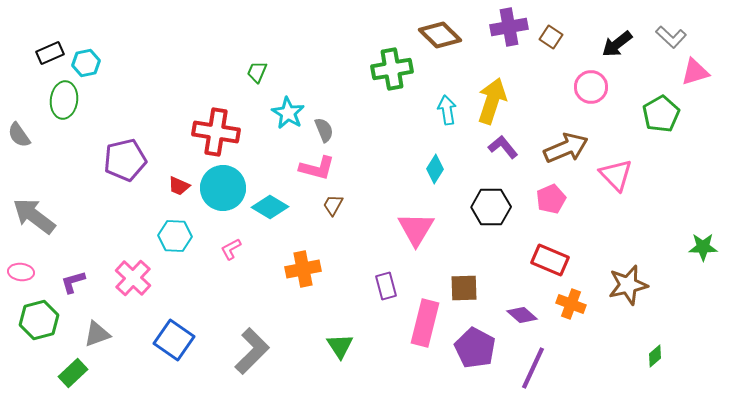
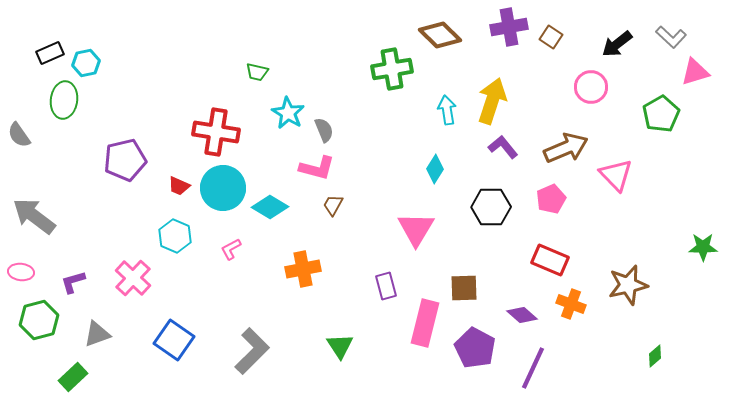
green trapezoid at (257, 72): rotated 100 degrees counterclockwise
cyan hexagon at (175, 236): rotated 20 degrees clockwise
green rectangle at (73, 373): moved 4 px down
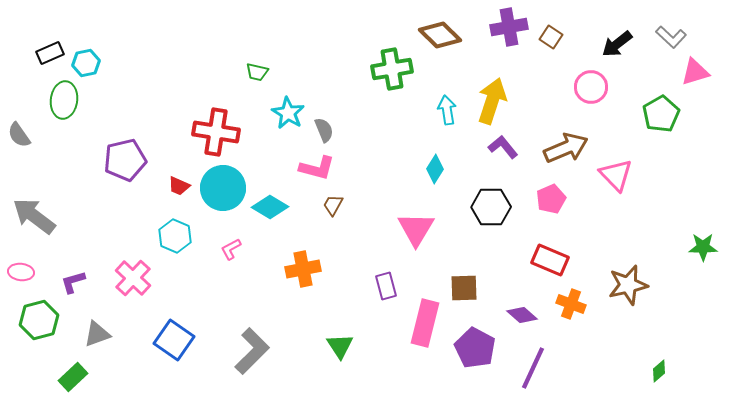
green diamond at (655, 356): moved 4 px right, 15 px down
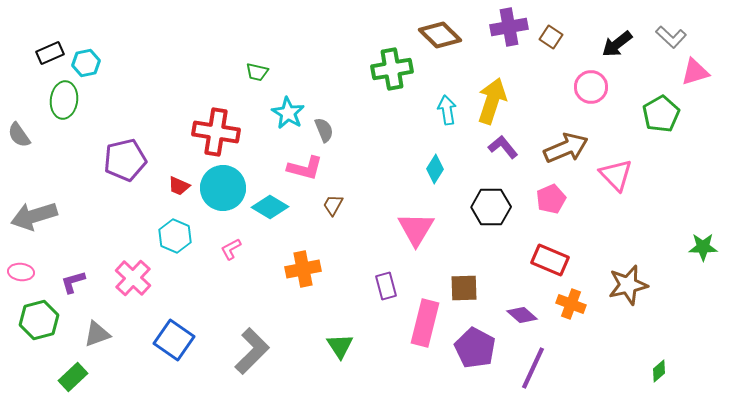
pink L-shape at (317, 168): moved 12 px left
gray arrow at (34, 216): rotated 54 degrees counterclockwise
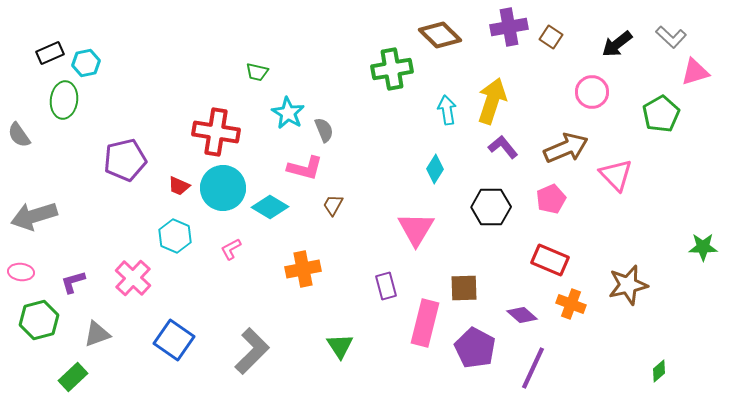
pink circle at (591, 87): moved 1 px right, 5 px down
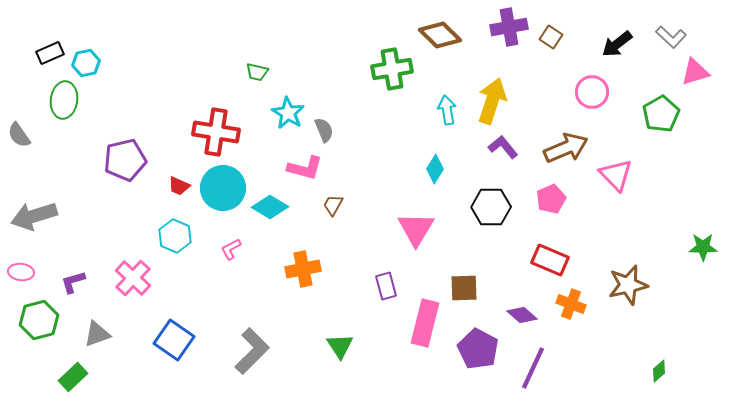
purple pentagon at (475, 348): moved 3 px right, 1 px down
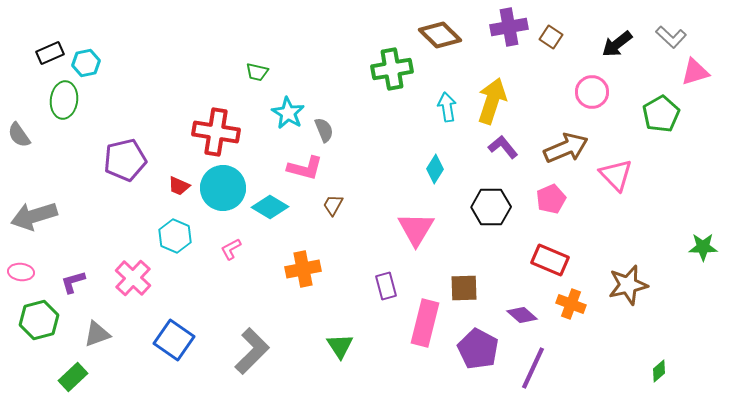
cyan arrow at (447, 110): moved 3 px up
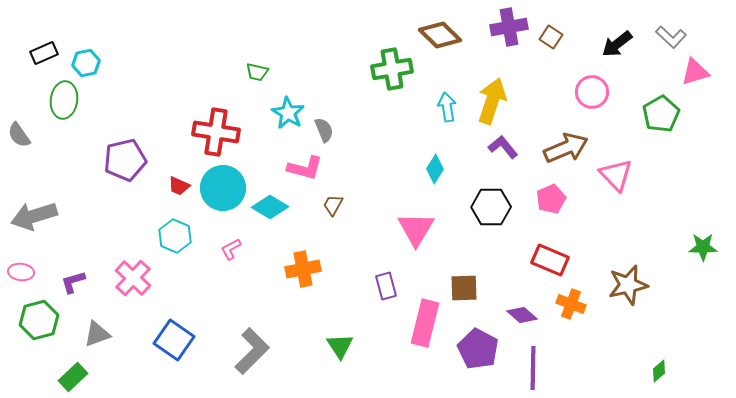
black rectangle at (50, 53): moved 6 px left
purple line at (533, 368): rotated 24 degrees counterclockwise
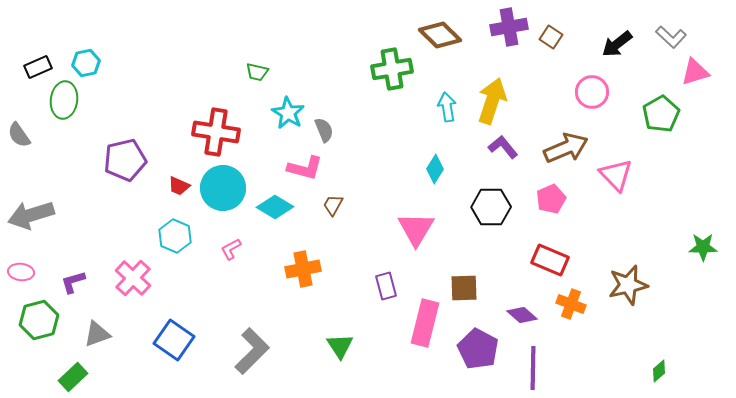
black rectangle at (44, 53): moved 6 px left, 14 px down
cyan diamond at (270, 207): moved 5 px right
gray arrow at (34, 216): moved 3 px left, 1 px up
